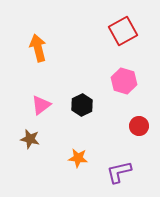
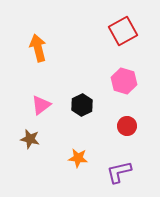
red circle: moved 12 px left
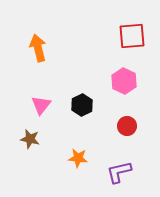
red square: moved 9 px right, 5 px down; rotated 24 degrees clockwise
pink hexagon: rotated 10 degrees clockwise
pink triangle: rotated 15 degrees counterclockwise
